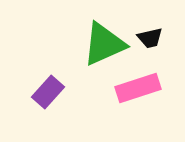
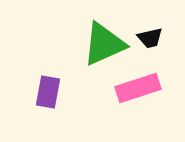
purple rectangle: rotated 32 degrees counterclockwise
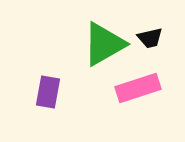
green triangle: rotated 6 degrees counterclockwise
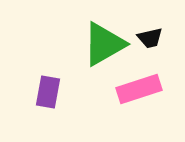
pink rectangle: moved 1 px right, 1 px down
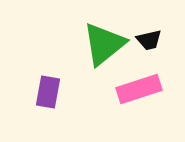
black trapezoid: moved 1 px left, 2 px down
green triangle: rotated 9 degrees counterclockwise
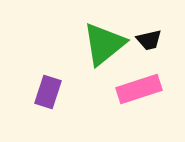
purple rectangle: rotated 8 degrees clockwise
